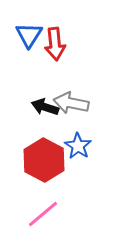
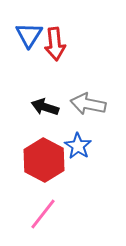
gray arrow: moved 17 px right, 1 px down
pink line: rotated 12 degrees counterclockwise
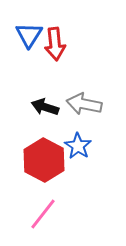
gray arrow: moved 4 px left
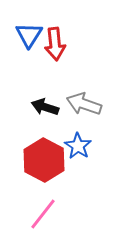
gray arrow: rotated 8 degrees clockwise
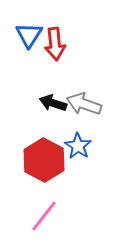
black arrow: moved 8 px right, 4 px up
pink line: moved 1 px right, 2 px down
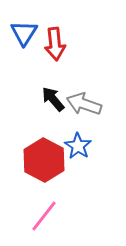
blue triangle: moved 5 px left, 2 px up
black arrow: moved 4 px up; rotated 32 degrees clockwise
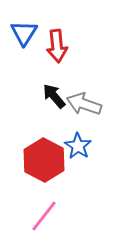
red arrow: moved 2 px right, 2 px down
black arrow: moved 1 px right, 3 px up
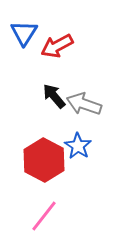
red arrow: rotated 68 degrees clockwise
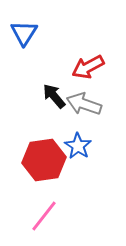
red arrow: moved 31 px right, 21 px down
red hexagon: rotated 24 degrees clockwise
